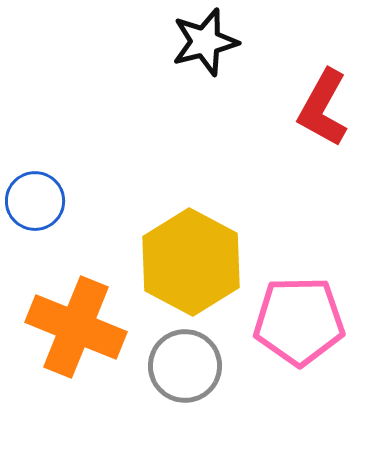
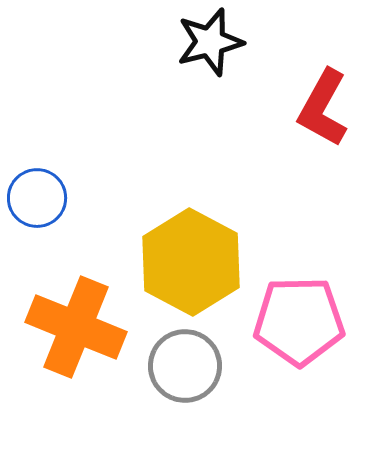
black star: moved 5 px right
blue circle: moved 2 px right, 3 px up
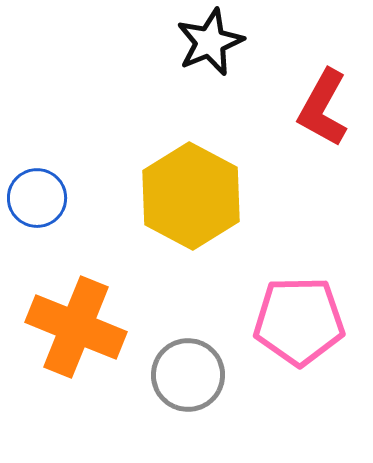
black star: rotated 8 degrees counterclockwise
yellow hexagon: moved 66 px up
gray circle: moved 3 px right, 9 px down
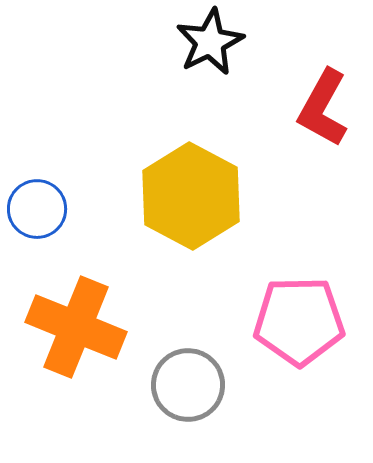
black star: rotated 4 degrees counterclockwise
blue circle: moved 11 px down
gray circle: moved 10 px down
